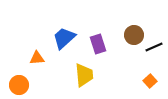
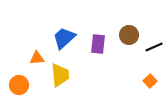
brown circle: moved 5 px left
purple rectangle: rotated 24 degrees clockwise
yellow trapezoid: moved 24 px left
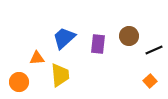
brown circle: moved 1 px down
black line: moved 3 px down
orange circle: moved 3 px up
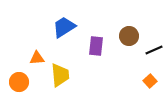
blue trapezoid: moved 11 px up; rotated 10 degrees clockwise
purple rectangle: moved 2 px left, 2 px down
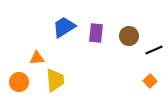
purple rectangle: moved 13 px up
yellow trapezoid: moved 5 px left, 5 px down
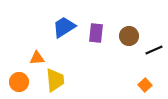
orange square: moved 5 px left, 4 px down
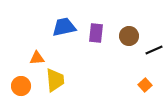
blue trapezoid: rotated 20 degrees clockwise
orange circle: moved 2 px right, 4 px down
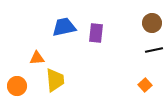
brown circle: moved 23 px right, 13 px up
black line: rotated 12 degrees clockwise
orange circle: moved 4 px left
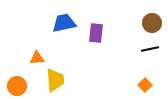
blue trapezoid: moved 4 px up
black line: moved 4 px left, 1 px up
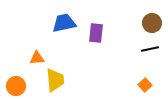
orange circle: moved 1 px left
